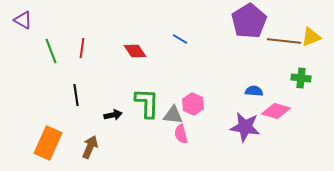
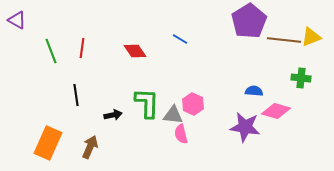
purple triangle: moved 6 px left
brown line: moved 1 px up
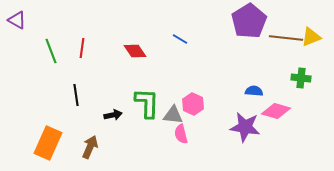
brown line: moved 2 px right, 2 px up
